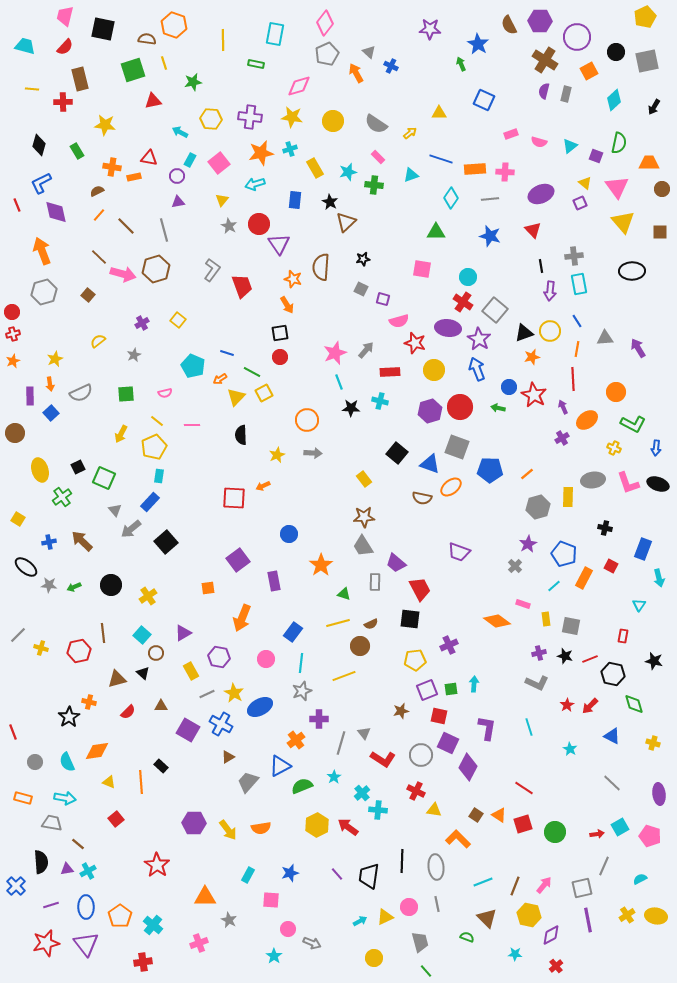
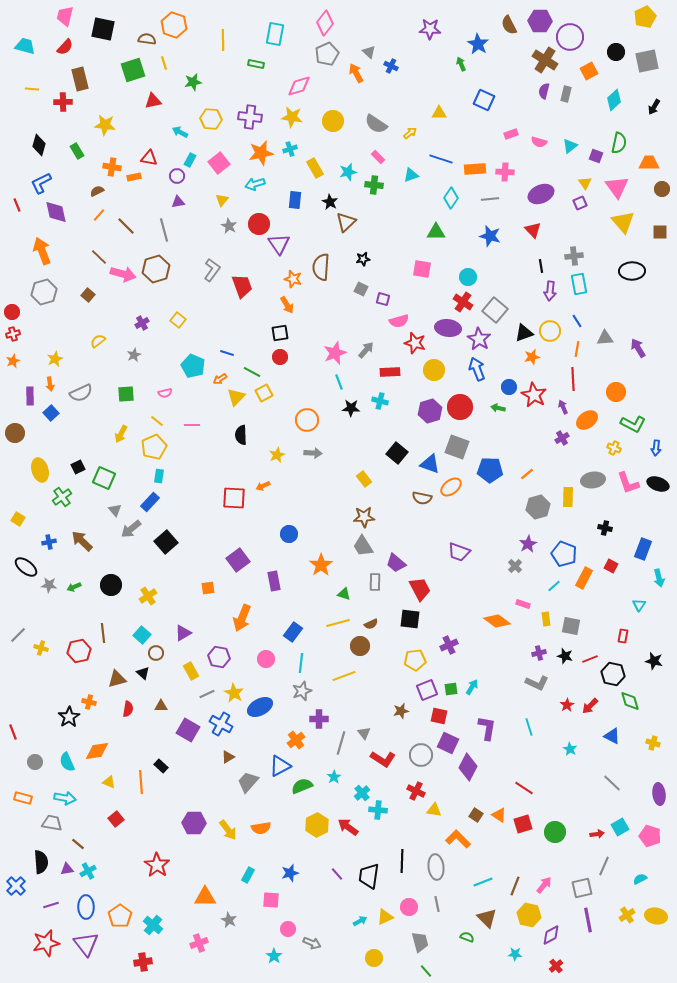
purple circle at (577, 37): moved 7 px left
yellow triangle at (585, 183): rotated 16 degrees clockwise
cyan arrow at (474, 684): moved 2 px left, 3 px down; rotated 28 degrees clockwise
green diamond at (634, 704): moved 4 px left, 3 px up
red semicircle at (128, 712): moved 3 px up; rotated 35 degrees counterclockwise
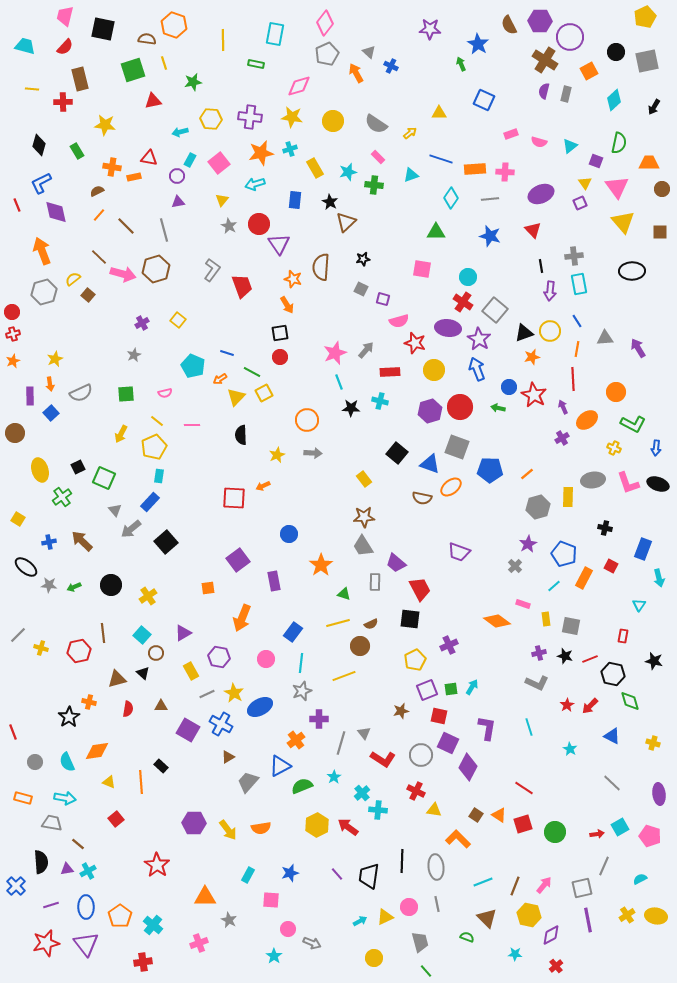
cyan arrow at (180, 132): rotated 42 degrees counterclockwise
purple square at (596, 156): moved 5 px down
yellow semicircle at (98, 341): moved 25 px left, 62 px up
yellow pentagon at (415, 660): rotated 20 degrees counterclockwise
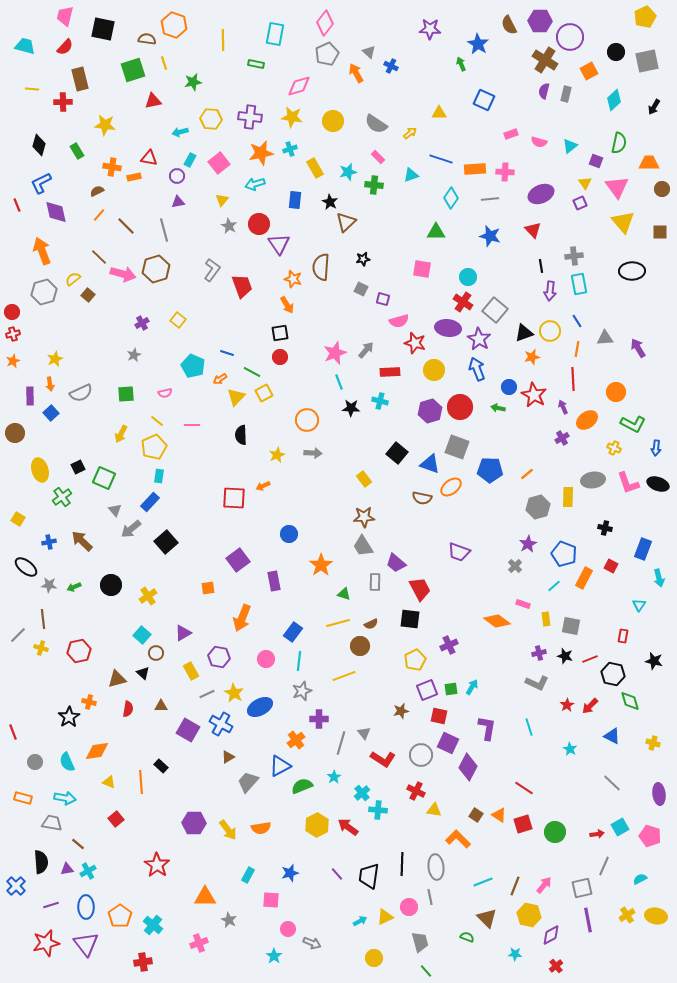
brown line at (103, 633): moved 60 px left, 14 px up
cyan line at (301, 663): moved 2 px left, 2 px up
black line at (402, 861): moved 3 px down
gray line at (437, 904): moved 7 px left, 7 px up
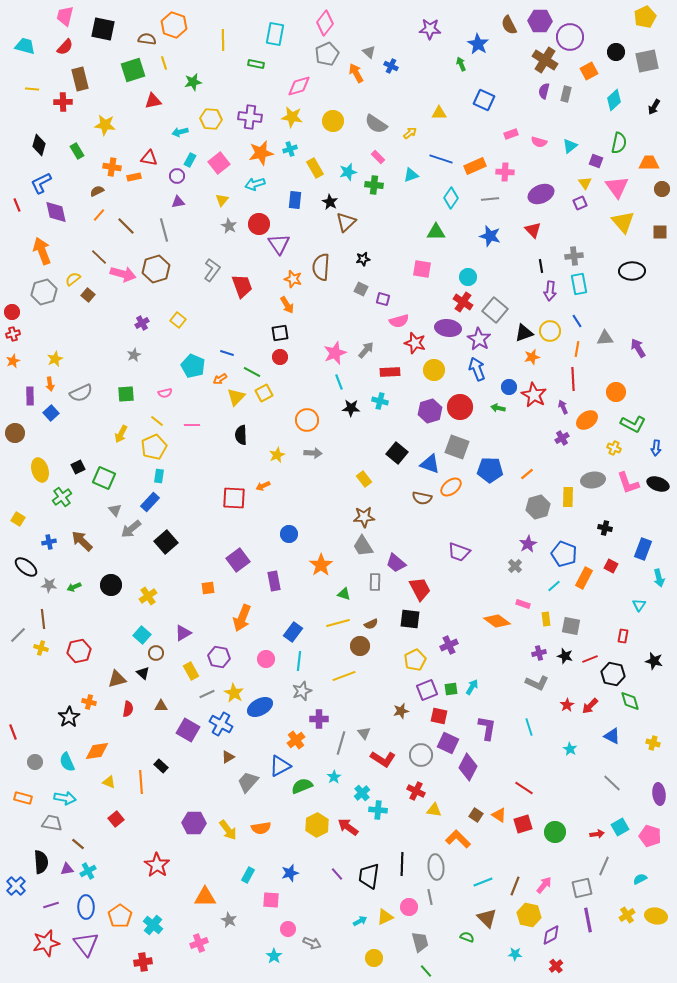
orange rectangle at (475, 169): moved 3 px up; rotated 20 degrees counterclockwise
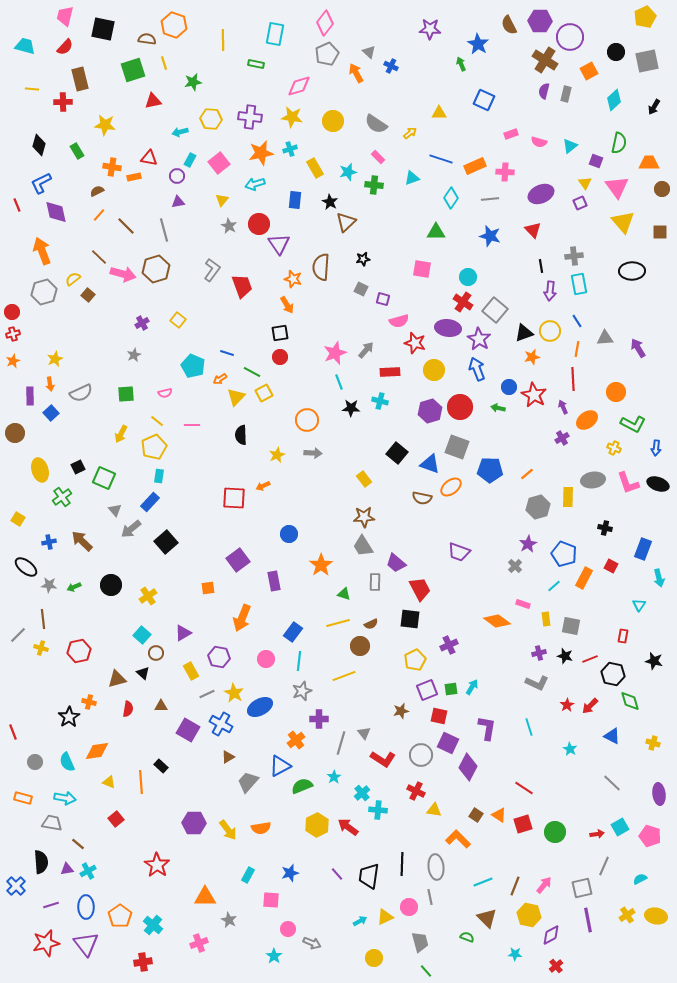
cyan triangle at (411, 175): moved 1 px right, 3 px down
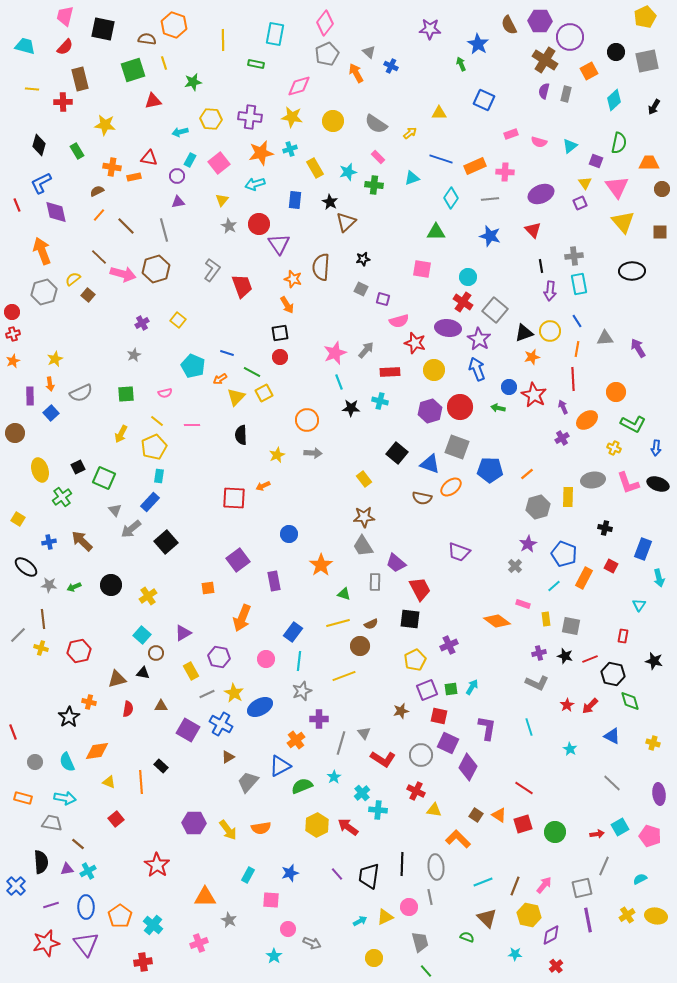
black triangle at (143, 673): rotated 32 degrees counterclockwise
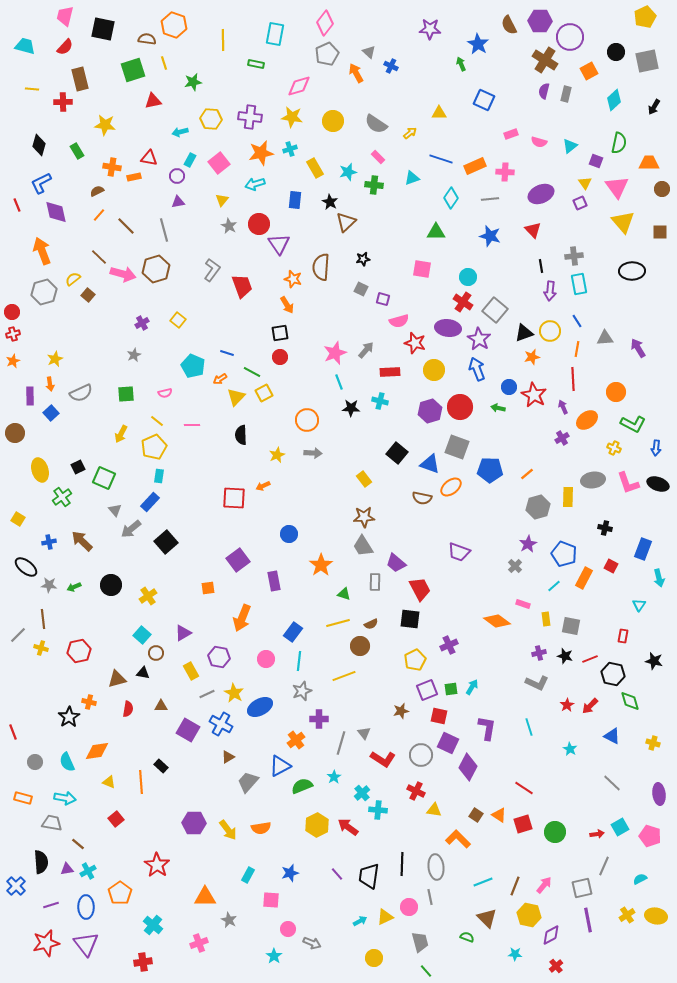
orange pentagon at (120, 916): moved 23 px up
